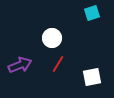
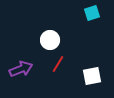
white circle: moved 2 px left, 2 px down
purple arrow: moved 1 px right, 4 px down
white square: moved 1 px up
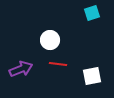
red line: rotated 66 degrees clockwise
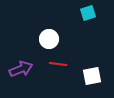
cyan square: moved 4 px left
white circle: moved 1 px left, 1 px up
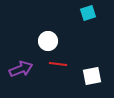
white circle: moved 1 px left, 2 px down
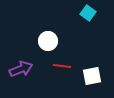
cyan square: rotated 35 degrees counterclockwise
red line: moved 4 px right, 2 px down
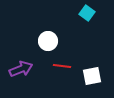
cyan square: moved 1 px left
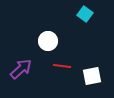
cyan square: moved 2 px left, 1 px down
purple arrow: rotated 20 degrees counterclockwise
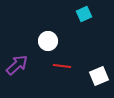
cyan square: moved 1 px left; rotated 28 degrees clockwise
purple arrow: moved 4 px left, 4 px up
white square: moved 7 px right; rotated 12 degrees counterclockwise
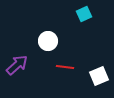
red line: moved 3 px right, 1 px down
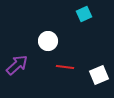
white square: moved 1 px up
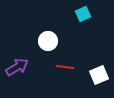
cyan square: moved 1 px left
purple arrow: moved 2 px down; rotated 10 degrees clockwise
